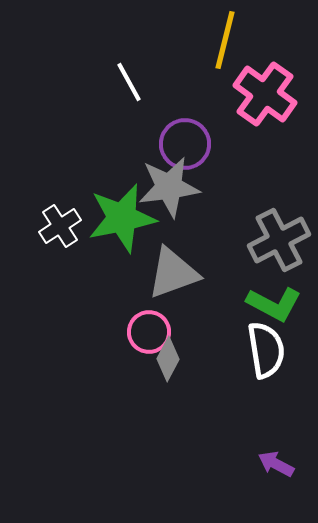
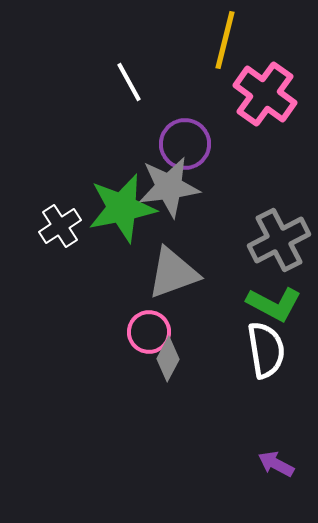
green star: moved 10 px up
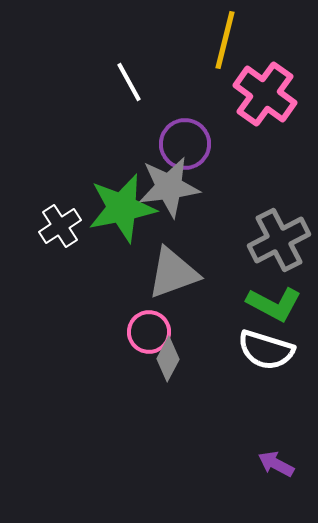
white semicircle: rotated 116 degrees clockwise
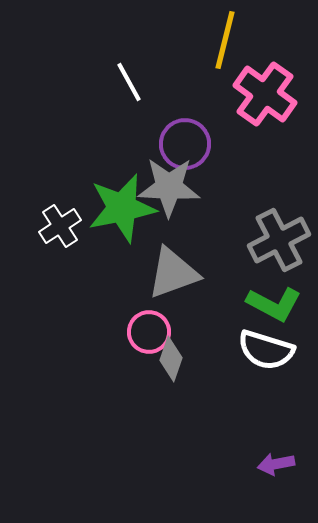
gray star: rotated 10 degrees clockwise
gray diamond: moved 3 px right; rotated 9 degrees counterclockwise
purple arrow: rotated 39 degrees counterclockwise
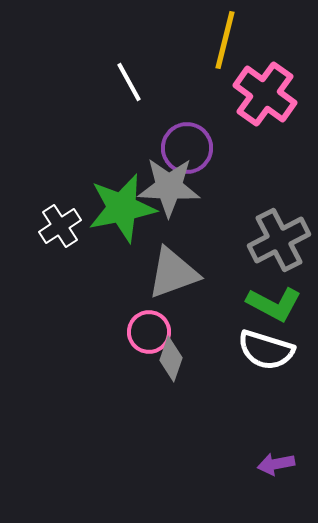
purple circle: moved 2 px right, 4 px down
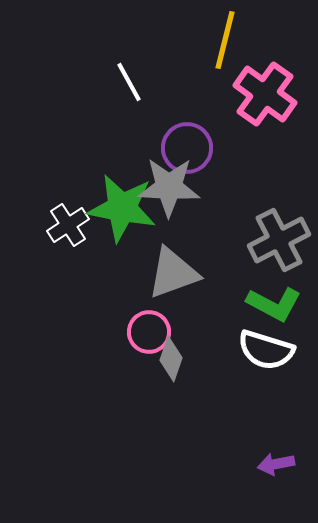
green star: rotated 22 degrees clockwise
white cross: moved 8 px right, 1 px up
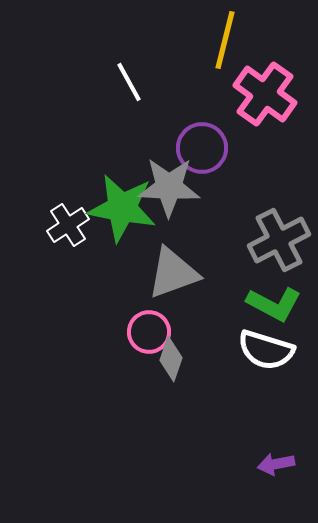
purple circle: moved 15 px right
